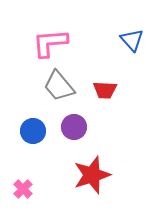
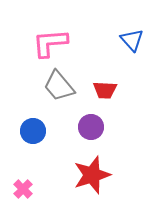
purple circle: moved 17 px right
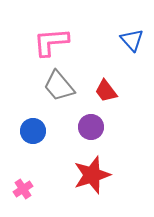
pink L-shape: moved 1 px right, 1 px up
red trapezoid: moved 1 px right, 1 px down; rotated 50 degrees clockwise
pink cross: rotated 12 degrees clockwise
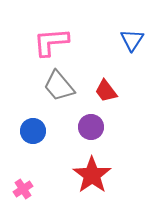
blue triangle: rotated 15 degrees clockwise
red star: rotated 18 degrees counterclockwise
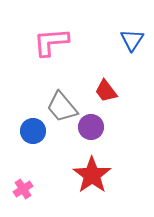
gray trapezoid: moved 3 px right, 21 px down
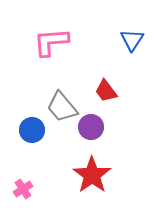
blue circle: moved 1 px left, 1 px up
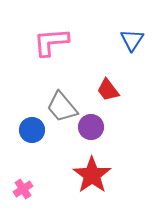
red trapezoid: moved 2 px right, 1 px up
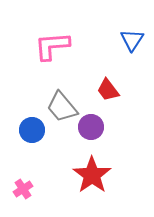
pink L-shape: moved 1 px right, 4 px down
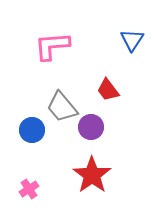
pink cross: moved 6 px right
